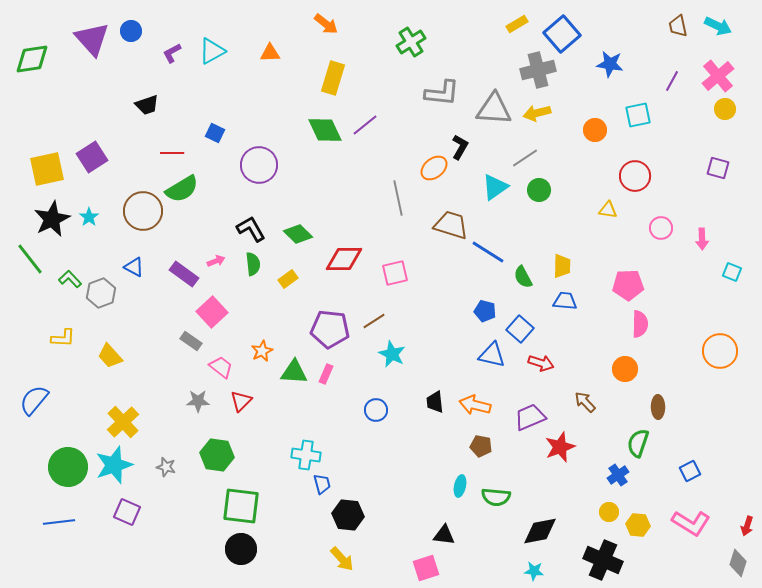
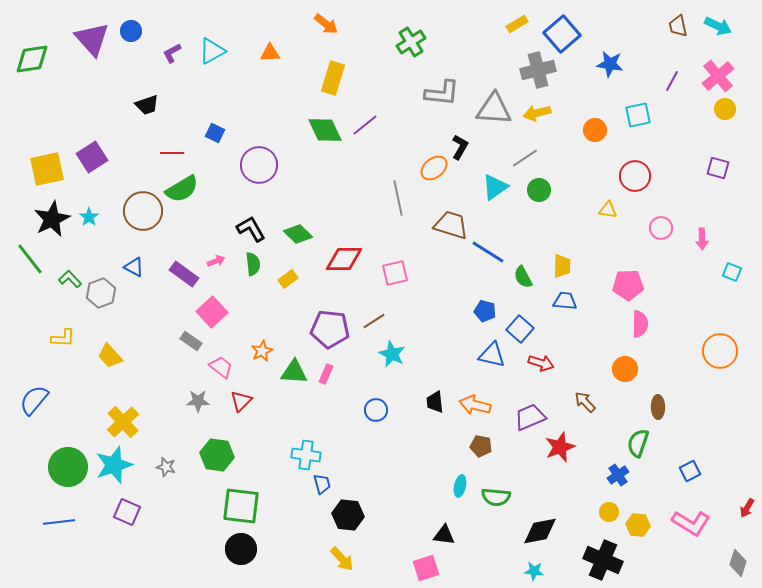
red arrow at (747, 526): moved 18 px up; rotated 12 degrees clockwise
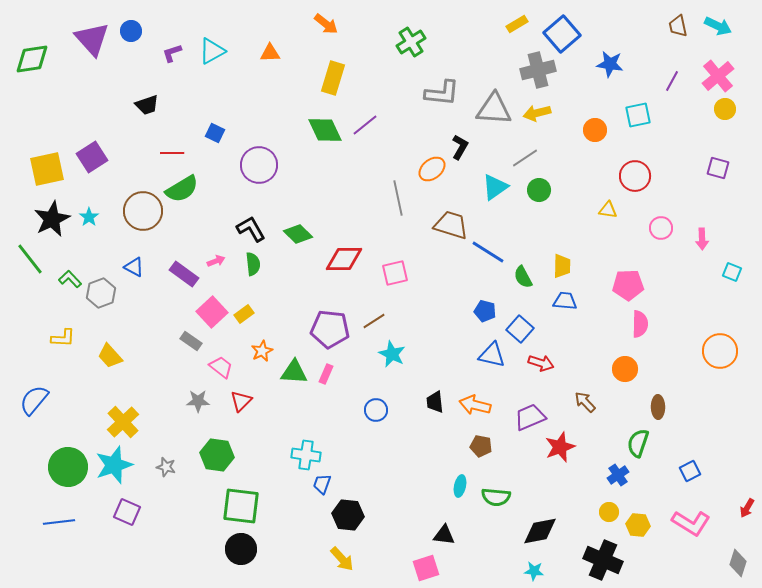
purple L-shape at (172, 53): rotated 10 degrees clockwise
orange ellipse at (434, 168): moved 2 px left, 1 px down
yellow rectangle at (288, 279): moved 44 px left, 35 px down
blue trapezoid at (322, 484): rotated 145 degrees counterclockwise
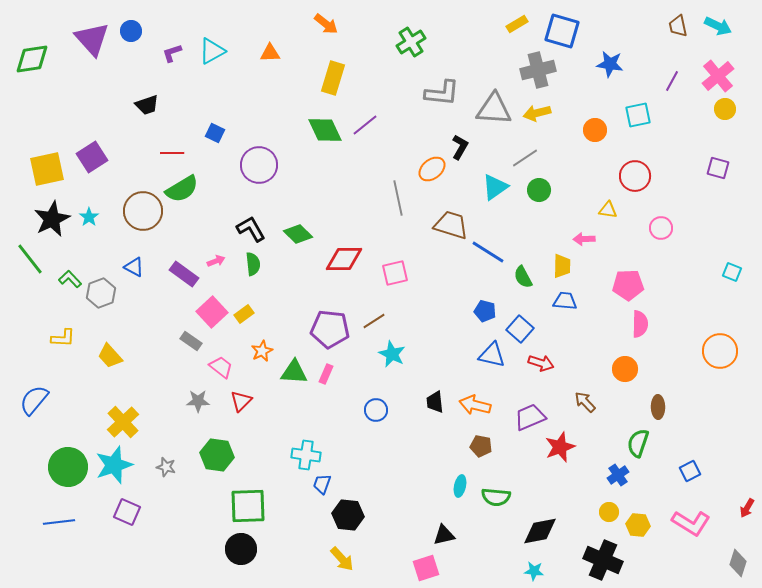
blue square at (562, 34): moved 3 px up; rotated 33 degrees counterclockwise
pink arrow at (702, 239): moved 118 px left; rotated 90 degrees clockwise
green square at (241, 506): moved 7 px right; rotated 9 degrees counterclockwise
black triangle at (444, 535): rotated 20 degrees counterclockwise
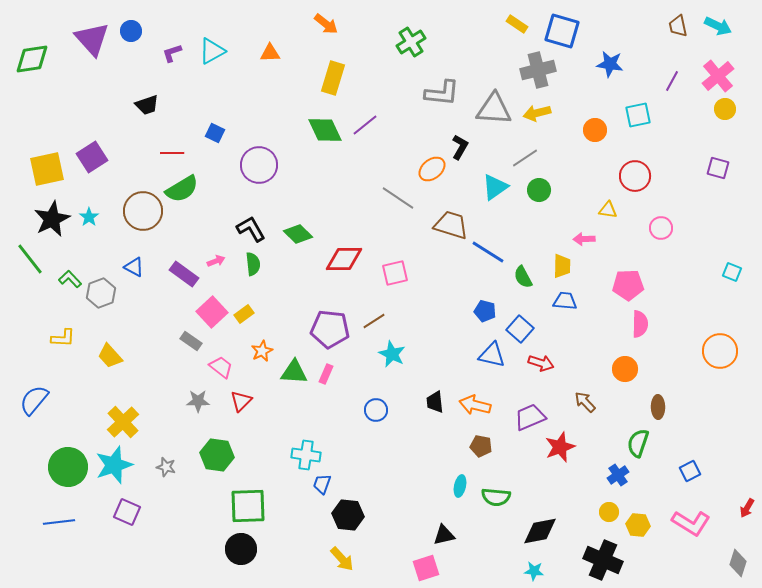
yellow rectangle at (517, 24): rotated 65 degrees clockwise
gray line at (398, 198): rotated 44 degrees counterclockwise
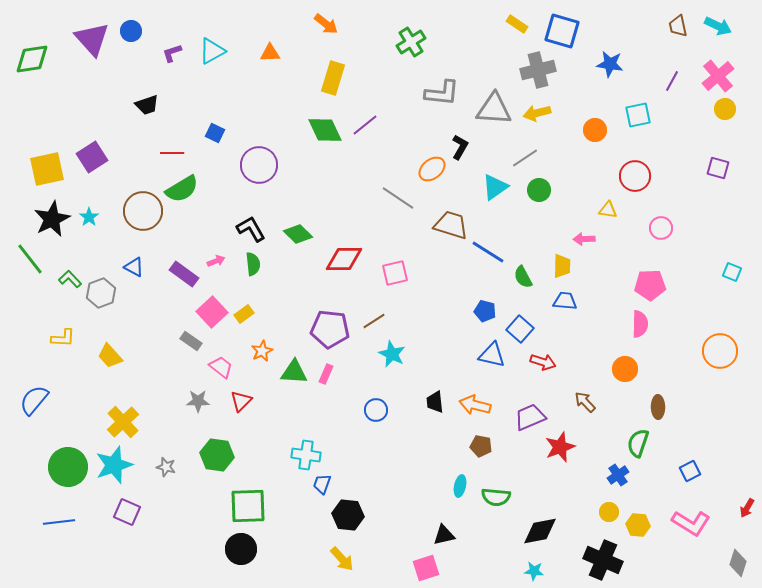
pink pentagon at (628, 285): moved 22 px right
red arrow at (541, 363): moved 2 px right, 1 px up
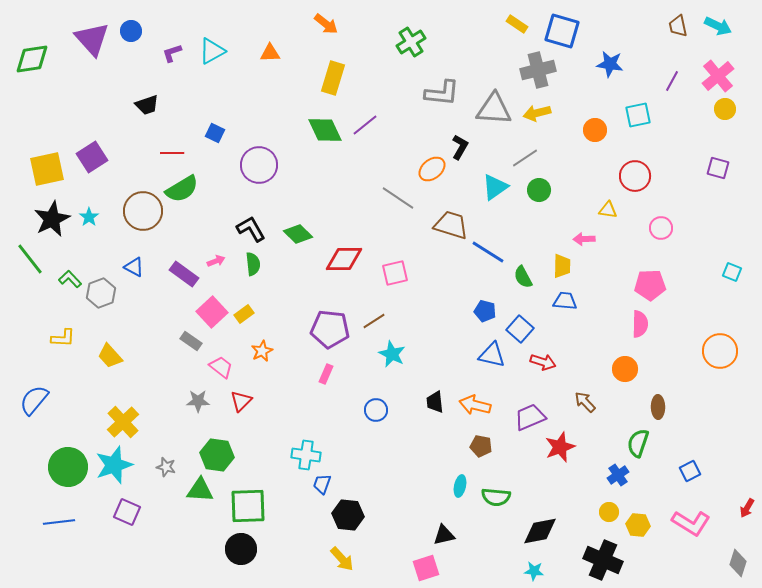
green triangle at (294, 372): moved 94 px left, 118 px down
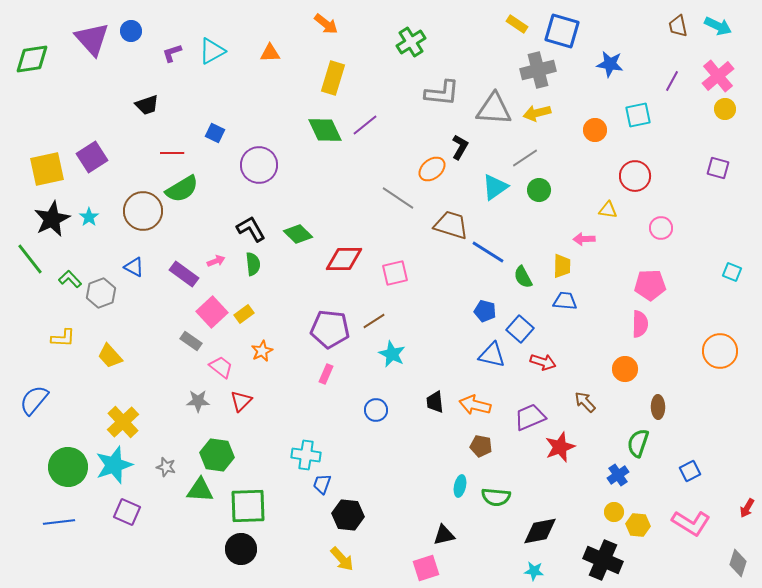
yellow circle at (609, 512): moved 5 px right
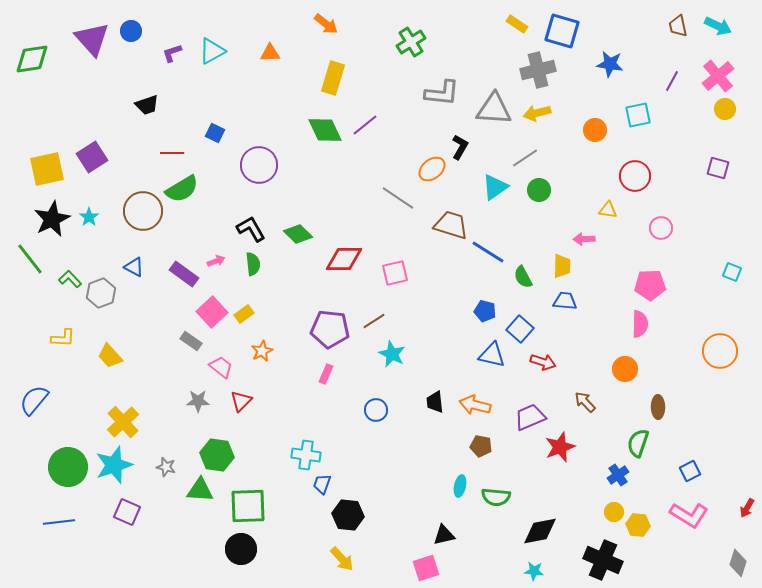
pink L-shape at (691, 523): moved 2 px left, 8 px up
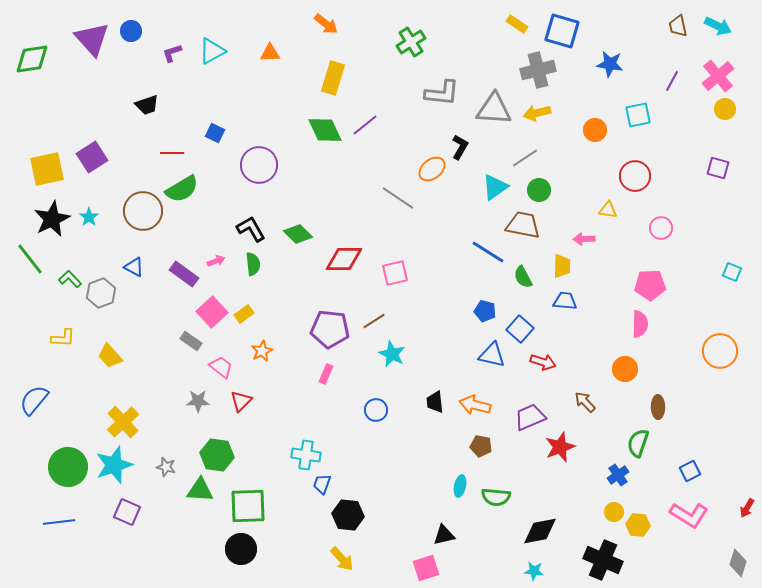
brown trapezoid at (451, 225): moved 72 px right; rotated 6 degrees counterclockwise
